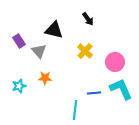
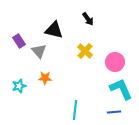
blue line: moved 20 px right, 19 px down
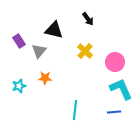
gray triangle: rotated 21 degrees clockwise
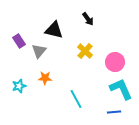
cyan line: moved 1 px right, 11 px up; rotated 36 degrees counterclockwise
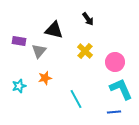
purple rectangle: rotated 48 degrees counterclockwise
orange star: rotated 16 degrees counterclockwise
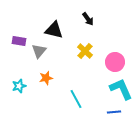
orange star: moved 1 px right
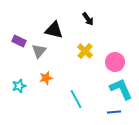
purple rectangle: rotated 16 degrees clockwise
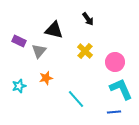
cyan line: rotated 12 degrees counterclockwise
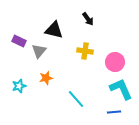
yellow cross: rotated 35 degrees counterclockwise
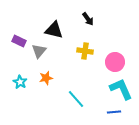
cyan star: moved 1 px right, 4 px up; rotated 24 degrees counterclockwise
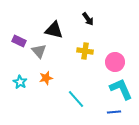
gray triangle: rotated 21 degrees counterclockwise
